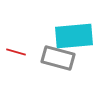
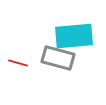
red line: moved 2 px right, 11 px down
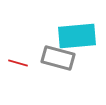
cyan rectangle: moved 3 px right
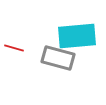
red line: moved 4 px left, 15 px up
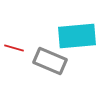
gray rectangle: moved 8 px left, 3 px down; rotated 8 degrees clockwise
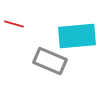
red line: moved 24 px up
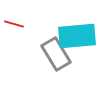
gray rectangle: moved 6 px right, 7 px up; rotated 36 degrees clockwise
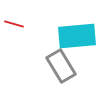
gray rectangle: moved 5 px right, 12 px down
